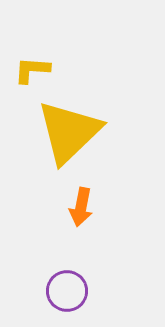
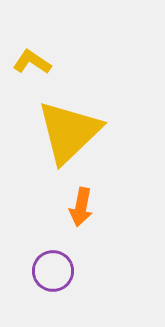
yellow L-shape: moved 8 px up; rotated 30 degrees clockwise
purple circle: moved 14 px left, 20 px up
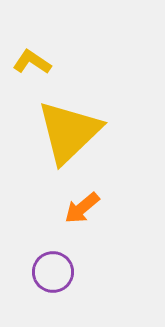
orange arrow: moved 1 px right, 1 px down; rotated 39 degrees clockwise
purple circle: moved 1 px down
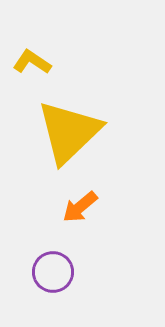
orange arrow: moved 2 px left, 1 px up
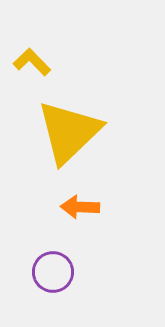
yellow L-shape: rotated 12 degrees clockwise
orange arrow: rotated 42 degrees clockwise
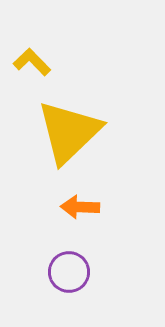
purple circle: moved 16 px right
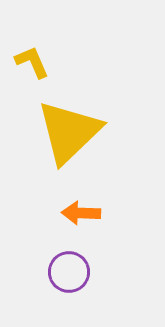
yellow L-shape: rotated 21 degrees clockwise
orange arrow: moved 1 px right, 6 px down
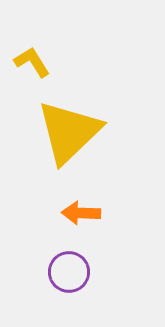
yellow L-shape: rotated 9 degrees counterclockwise
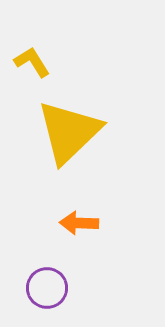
orange arrow: moved 2 px left, 10 px down
purple circle: moved 22 px left, 16 px down
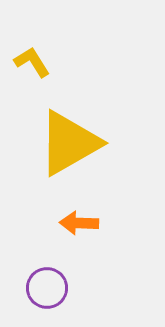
yellow triangle: moved 11 px down; rotated 14 degrees clockwise
